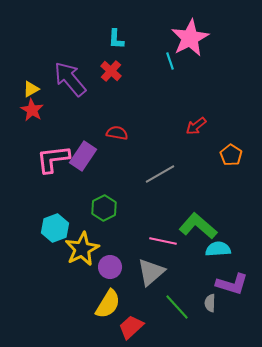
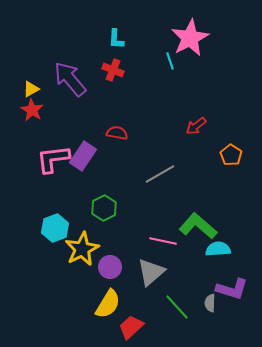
red cross: moved 2 px right, 1 px up; rotated 20 degrees counterclockwise
purple L-shape: moved 5 px down
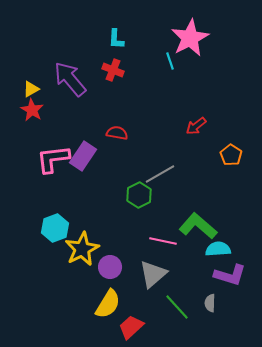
green hexagon: moved 35 px right, 13 px up
gray triangle: moved 2 px right, 2 px down
purple L-shape: moved 2 px left, 14 px up
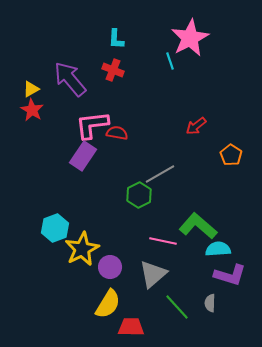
pink L-shape: moved 39 px right, 34 px up
red trapezoid: rotated 44 degrees clockwise
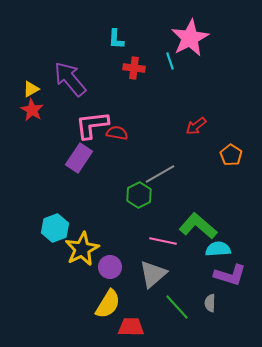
red cross: moved 21 px right, 2 px up; rotated 15 degrees counterclockwise
purple rectangle: moved 4 px left, 2 px down
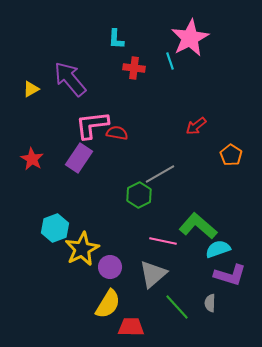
red star: moved 49 px down
cyan semicircle: rotated 15 degrees counterclockwise
